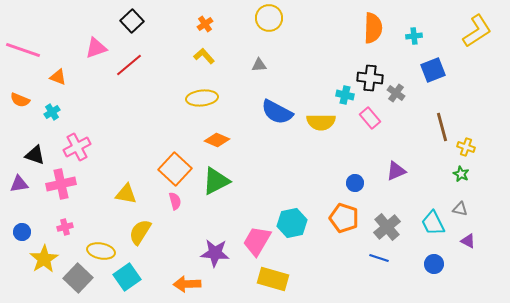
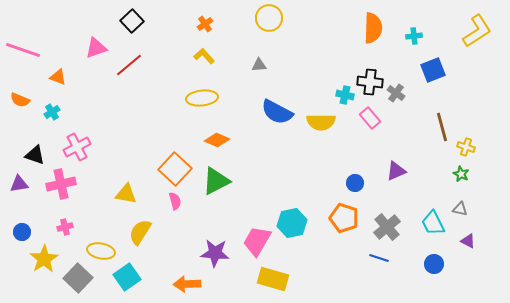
black cross at (370, 78): moved 4 px down
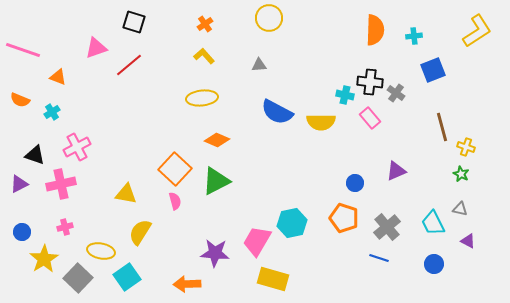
black square at (132, 21): moved 2 px right, 1 px down; rotated 30 degrees counterclockwise
orange semicircle at (373, 28): moved 2 px right, 2 px down
purple triangle at (19, 184): rotated 18 degrees counterclockwise
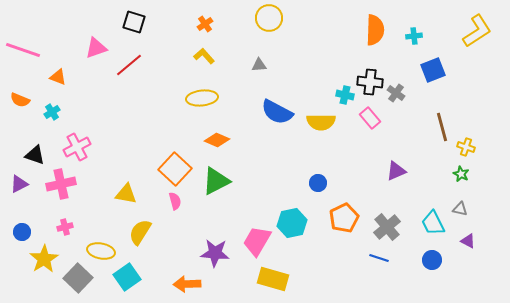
blue circle at (355, 183): moved 37 px left
orange pentagon at (344, 218): rotated 28 degrees clockwise
blue circle at (434, 264): moved 2 px left, 4 px up
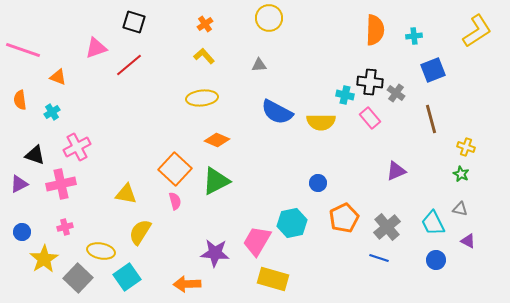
orange semicircle at (20, 100): rotated 60 degrees clockwise
brown line at (442, 127): moved 11 px left, 8 px up
blue circle at (432, 260): moved 4 px right
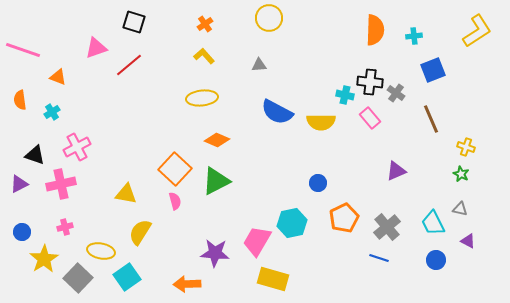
brown line at (431, 119): rotated 8 degrees counterclockwise
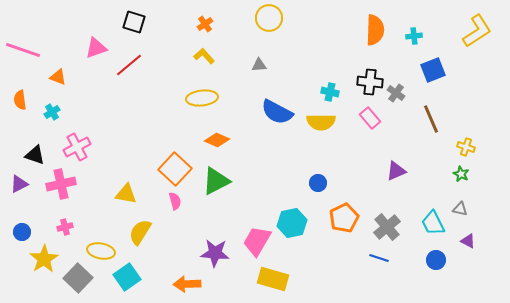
cyan cross at (345, 95): moved 15 px left, 3 px up
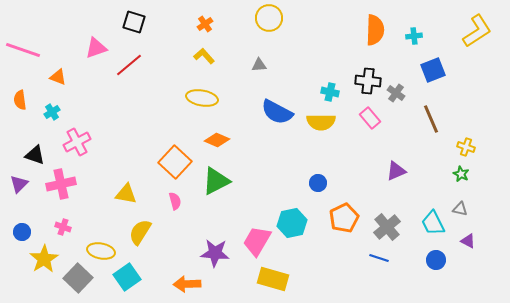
black cross at (370, 82): moved 2 px left, 1 px up
yellow ellipse at (202, 98): rotated 16 degrees clockwise
pink cross at (77, 147): moved 5 px up
orange square at (175, 169): moved 7 px up
purple triangle at (19, 184): rotated 18 degrees counterclockwise
pink cross at (65, 227): moved 2 px left; rotated 35 degrees clockwise
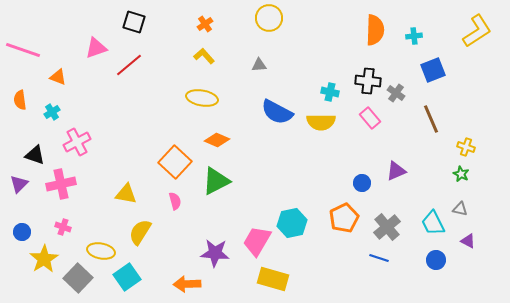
blue circle at (318, 183): moved 44 px right
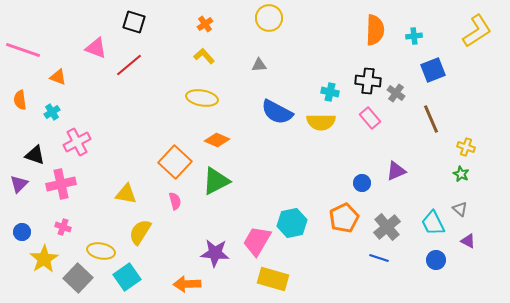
pink triangle at (96, 48): rotated 40 degrees clockwise
gray triangle at (460, 209): rotated 28 degrees clockwise
